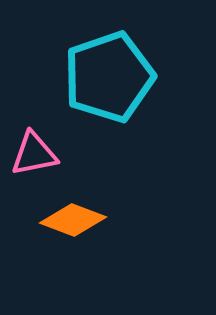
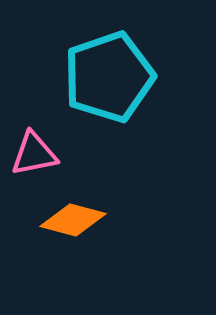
orange diamond: rotated 6 degrees counterclockwise
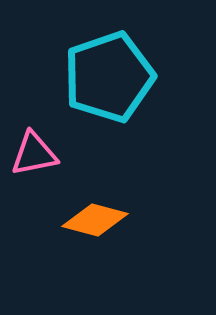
orange diamond: moved 22 px right
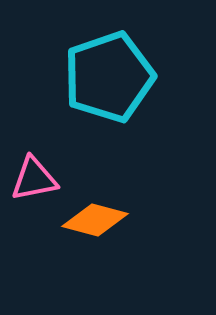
pink triangle: moved 25 px down
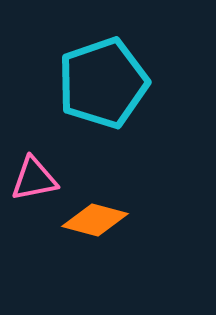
cyan pentagon: moved 6 px left, 6 px down
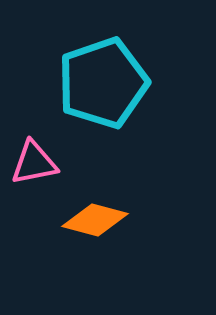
pink triangle: moved 16 px up
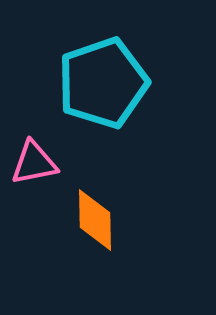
orange diamond: rotated 74 degrees clockwise
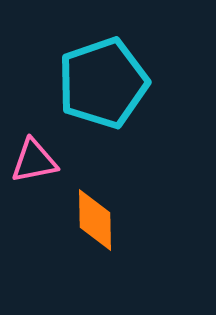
pink triangle: moved 2 px up
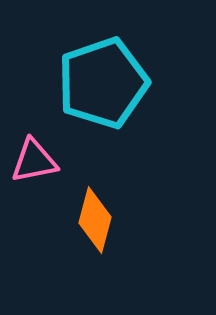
orange diamond: rotated 16 degrees clockwise
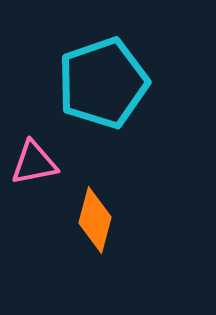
pink triangle: moved 2 px down
